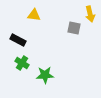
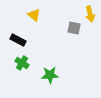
yellow triangle: rotated 32 degrees clockwise
green star: moved 5 px right
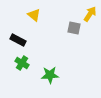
yellow arrow: rotated 133 degrees counterclockwise
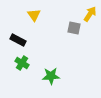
yellow triangle: rotated 16 degrees clockwise
green star: moved 1 px right, 1 px down
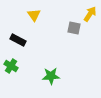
green cross: moved 11 px left, 3 px down
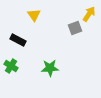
yellow arrow: moved 1 px left
gray square: moved 1 px right; rotated 32 degrees counterclockwise
green star: moved 1 px left, 8 px up
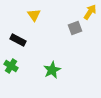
yellow arrow: moved 1 px right, 2 px up
green star: moved 2 px right, 2 px down; rotated 24 degrees counterclockwise
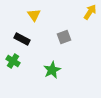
gray square: moved 11 px left, 9 px down
black rectangle: moved 4 px right, 1 px up
green cross: moved 2 px right, 5 px up
